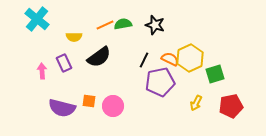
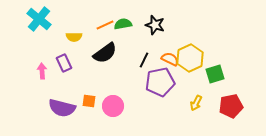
cyan cross: moved 2 px right
black semicircle: moved 6 px right, 4 px up
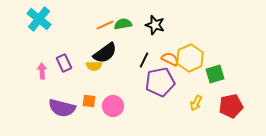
yellow semicircle: moved 20 px right, 29 px down
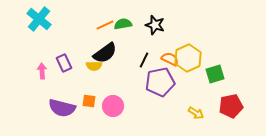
yellow hexagon: moved 2 px left
yellow arrow: moved 10 px down; rotated 84 degrees counterclockwise
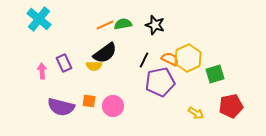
purple semicircle: moved 1 px left, 1 px up
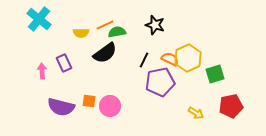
green semicircle: moved 6 px left, 8 px down
yellow semicircle: moved 13 px left, 33 px up
pink circle: moved 3 px left
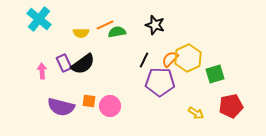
black semicircle: moved 22 px left, 11 px down
orange semicircle: rotated 72 degrees counterclockwise
purple pentagon: rotated 12 degrees clockwise
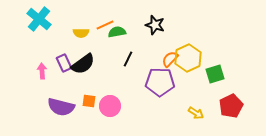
black line: moved 16 px left, 1 px up
red pentagon: rotated 15 degrees counterclockwise
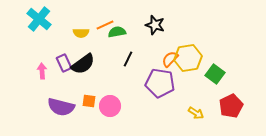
yellow hexagon: rotated 16 degrees clockwise
green square: rotated 36 degrees counterclockwise
purple pentagon: moved 1 px down; rotated 8 degrees clockwise
